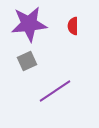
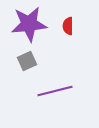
red semicircle: moved 5 px left
purple line: rotated 20 degrees clockwise
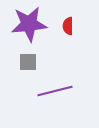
gray square: moved 1 px right, 1 px down; rotated 24 degrees clockwise
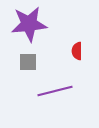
red semicircle: moved 9 px right, 25 px down
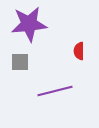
red semicircle: moved 2 px right
gray square: moved 8 px left
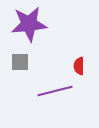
red semicircle: moved 15 px down
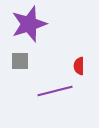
purple star: rotated 12 degrees counterclockwise
gray square: moved 1 px up
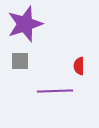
purple star: moved 4 px left
purple line: rotated 12 degrees clockwise
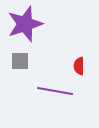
purple line: rotated 12 degrees clockwise
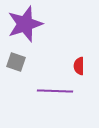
gray square: moved 4 px left, 1 px down; rotated 18 degrees clockwise
purple line: rotated 8 degrees counterclockwise
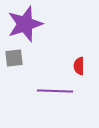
gray square: moved 2 px left, 4 px up; rotated 24 degrees counterclockwise
